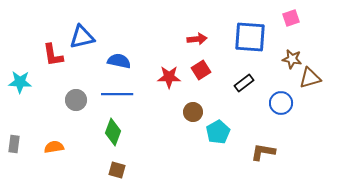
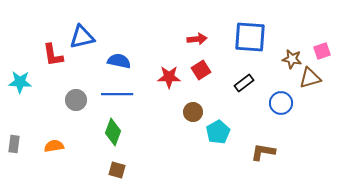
pink square: moved 31 px right, 33 px down
orange semicircle: moved 1 px up
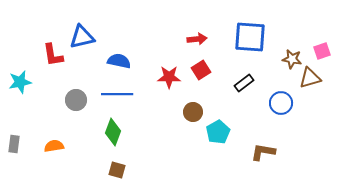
cyan star: rotated 15 degrees counterclockwise
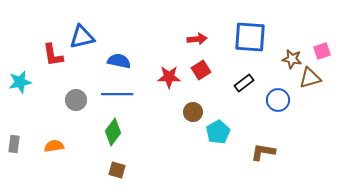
blue circle: moved 3 px left, 3 px up
green diamond: rotated 16 degrees clockwise
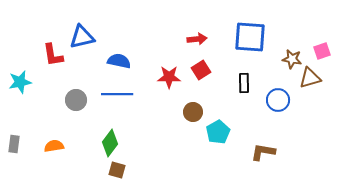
black rectangle: rotated 54 degrees counterclockwise
green diamond: moved 3 px left, 11 px down
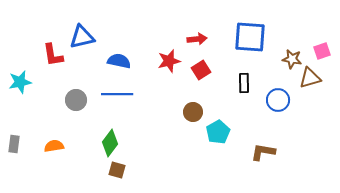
red star: moved 16 px up; rotated 15 degrees counterclockwise
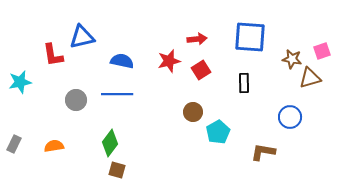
blue semicircle: moved 3 px right
blue circle: moved 12 px right, 17 px down
gray rectangle: rotated 18 degrees clockwise
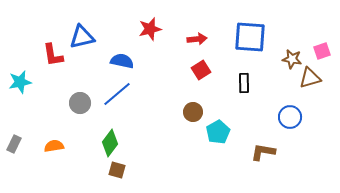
red star: moved 19 px left, 32 px up
blue line: rotated 40 degrees counterclockwise
gray circle: moved 4 px right, 3 px down
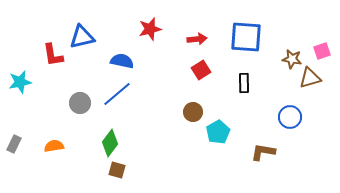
blue square: moved 4 px left
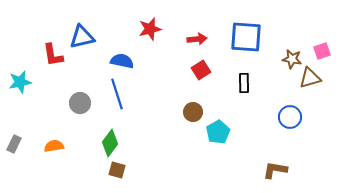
blue line: rotated 68 degrees counterclockwise
brown L-shape: moved 12 px right, 18 px down
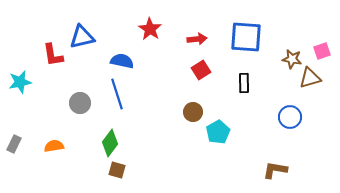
red star: rotated 25 degrees counterclockwise
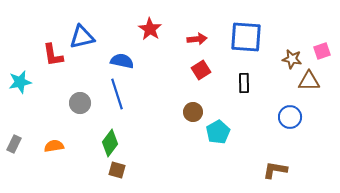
brown triangle: moved 1 px left, 3 px down; rotated 15 degrees clockwise
